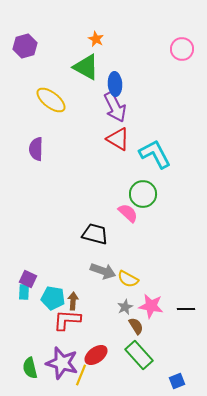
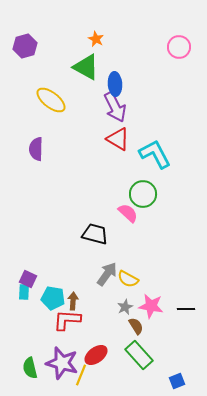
pink circle: moved 3 px left, 2 px up
gray arrow: moved 4 px right, 3 px down; rotated 75 degrees counterclockwise
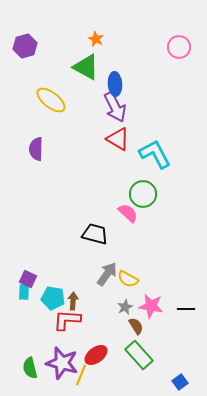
blue square: moved 3 px right, 1 px down; rotated 14 degrees counterclockwise
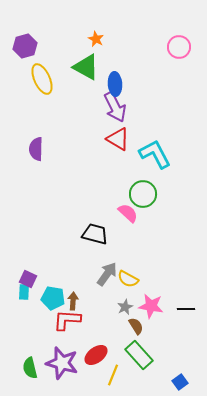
yellow ellipse: moved 9 px left, 21 px up; rotated 28 degrees clockwise
yellow line: moved 32 px right
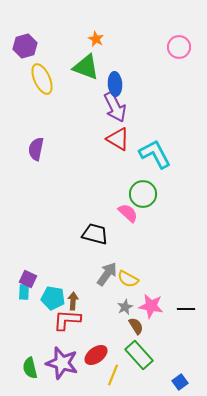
green triangle: rotated 8 degrees counterclockwise
purple semicircle: rotated 10 degrees clockwise
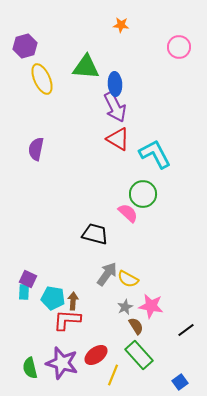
orange star: moved 25 px right, 14 px up; rotated 21 degrees counterclockwise
green triangle: rotated 16 degrees counterclockwise
black line: moved 21 px down; rotated 36 degrees counterclockwise
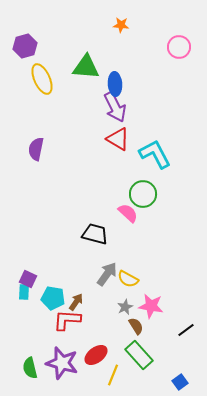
brown arrow: moved 3 px right, 1 px down; rotated 30 degrees clockwise
